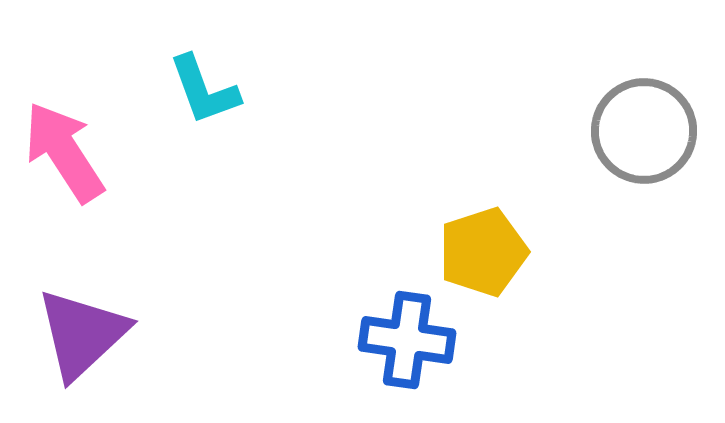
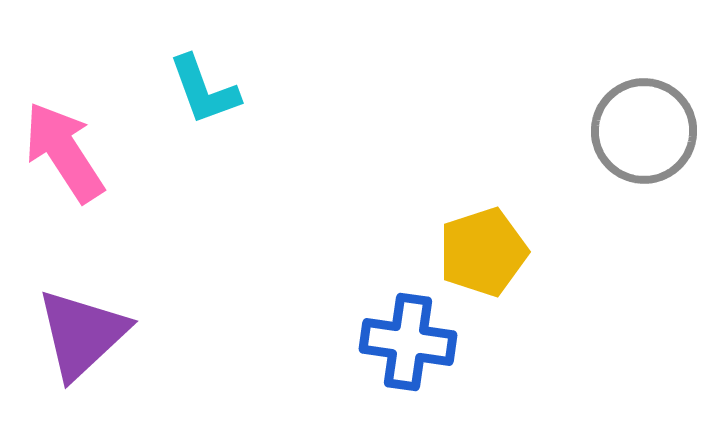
blue cross: moved 1 px right, 2 px down
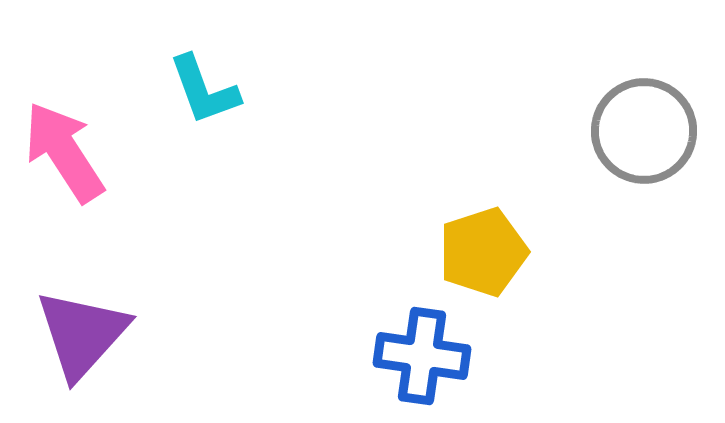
purple triangle: rotated 5 degrees counterclockwise
blue cross: moved 14 px right, 14 px down
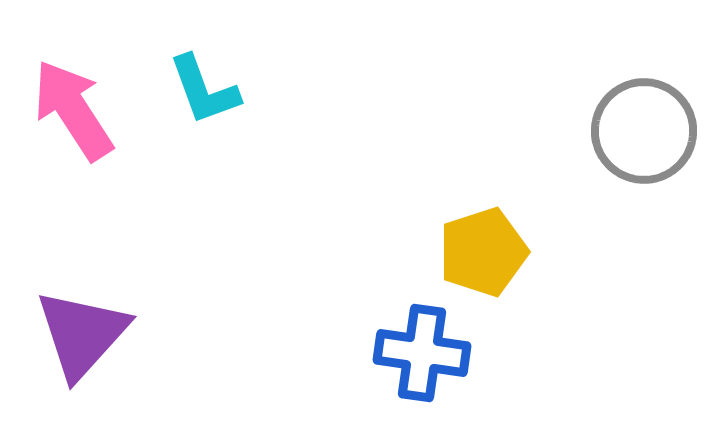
pink arrow: moved 9 px right, 42 px up
blue cross: moved 3 px up
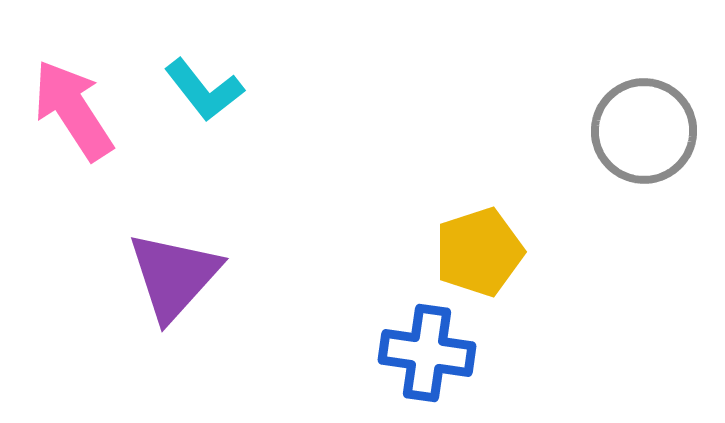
cyan L-shape: rotated 18 degrees counterclockwise
yellow pentagon: moved 4 px left
purple triangle: moved 92 px right, 58 px up
blue cross: moved 5 px right
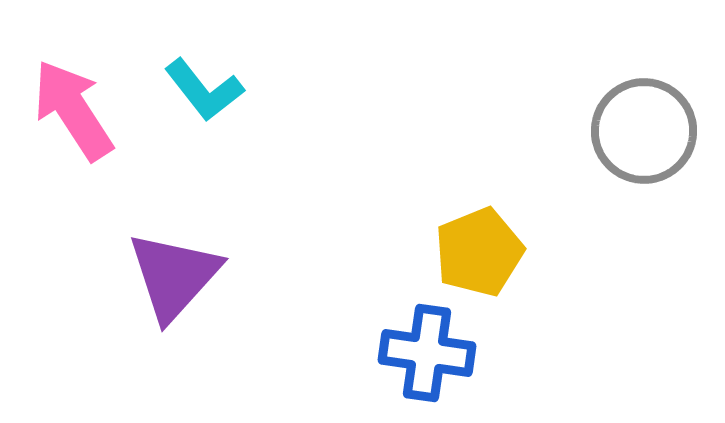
yellow pentagon: rotated 4 degrees counterclockwise
